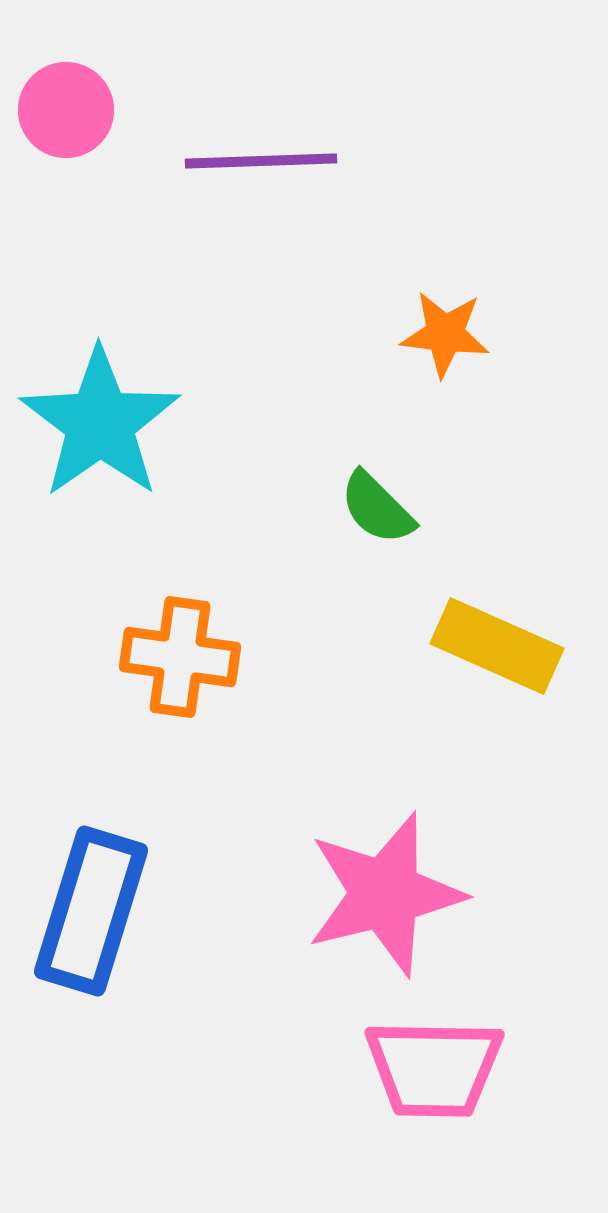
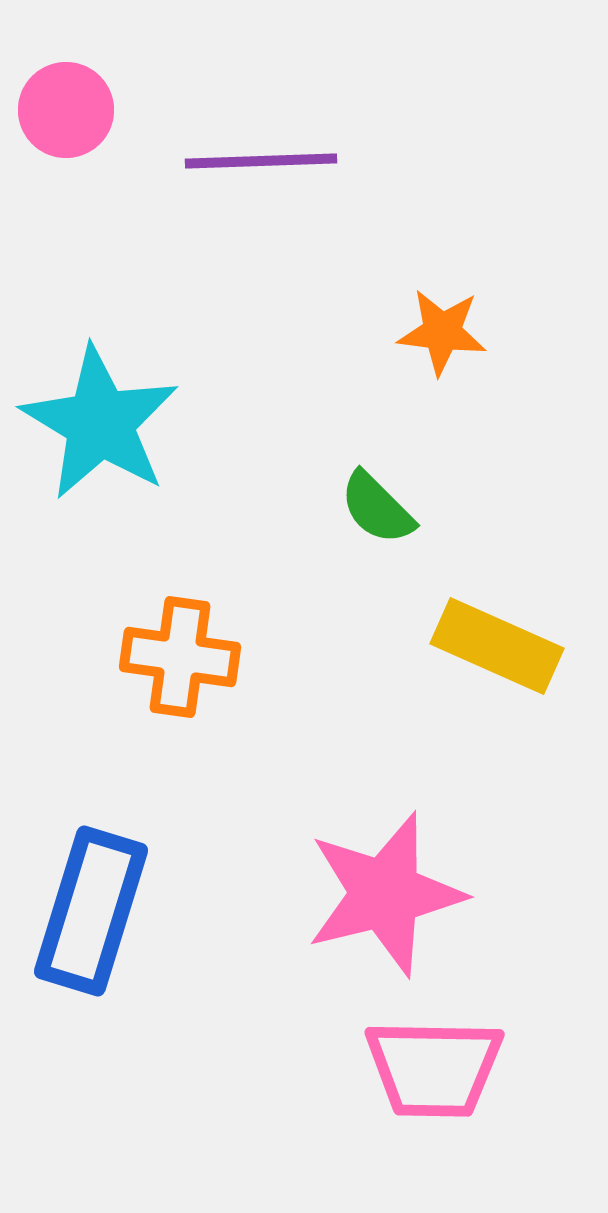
orange star: moved 3 px left, 2 px up
cyan star: rotated 6 degrees counterclockwise
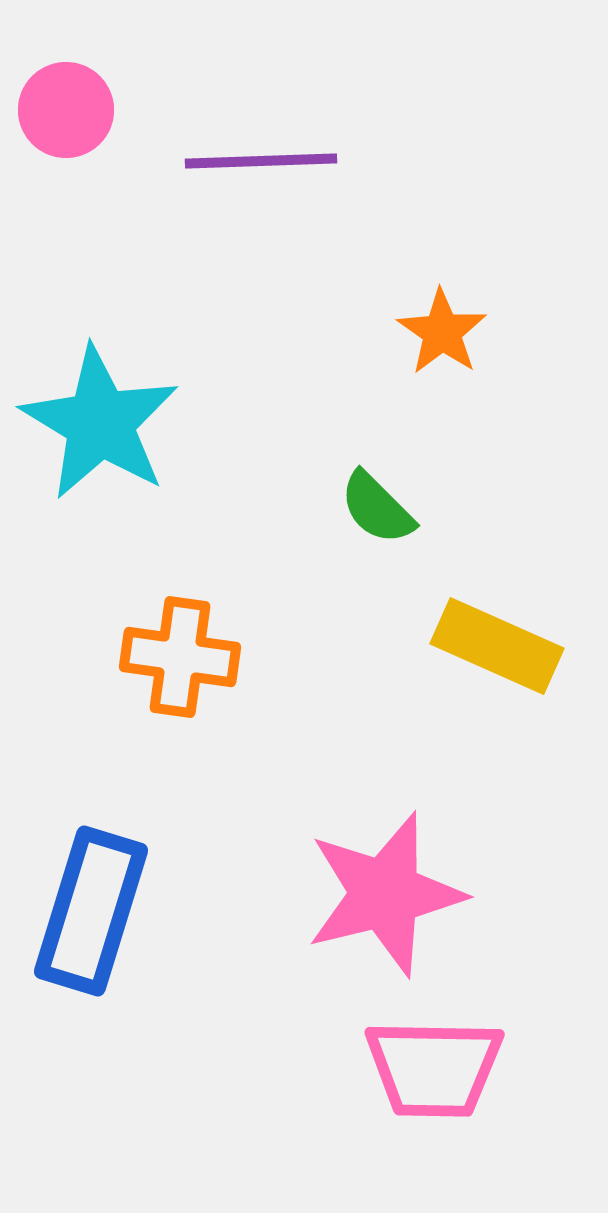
orange star: rotated 28 degrees clockwise
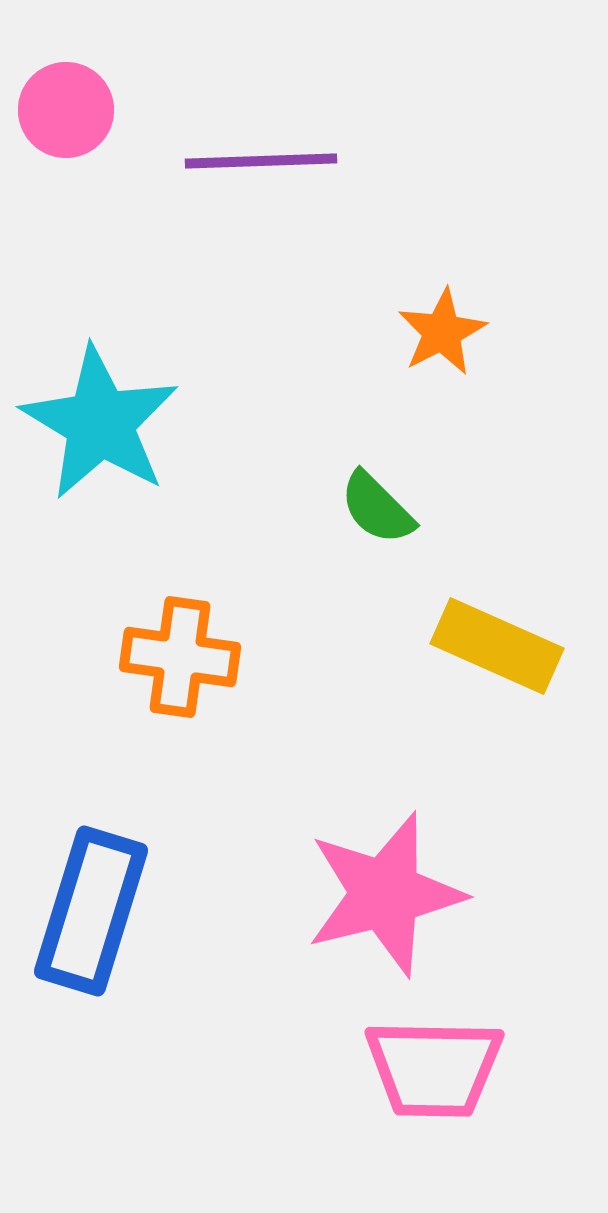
orange star: rotated 10 degrees clockwise
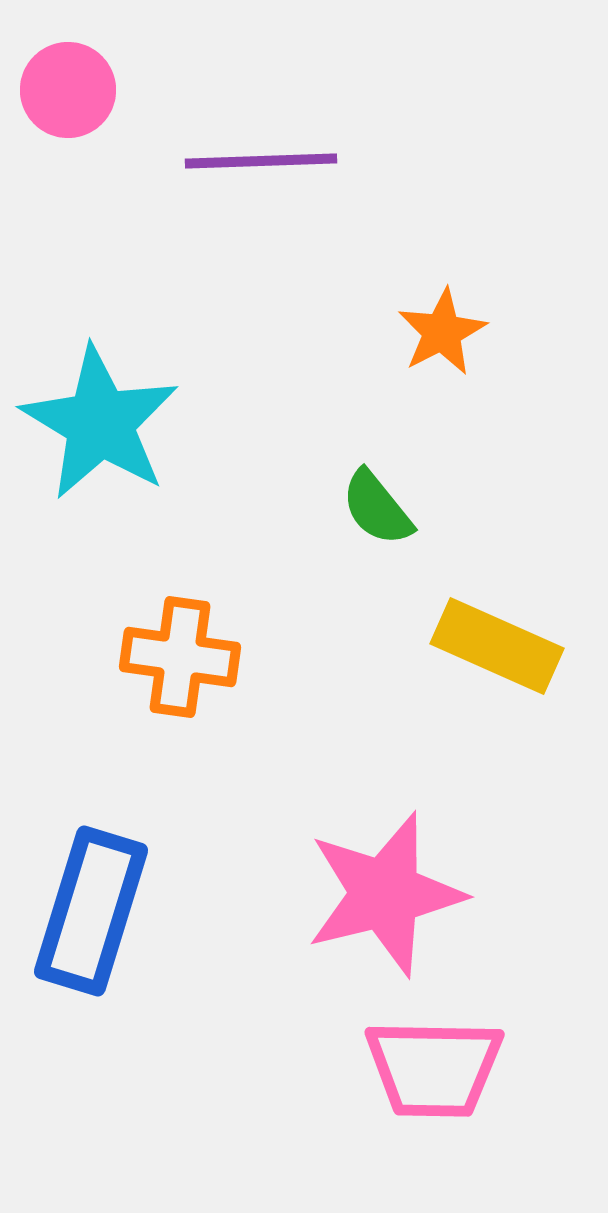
pink circle: moved 2 px right, 20 px up
green semicircle: rotated 6 degrees clockwise
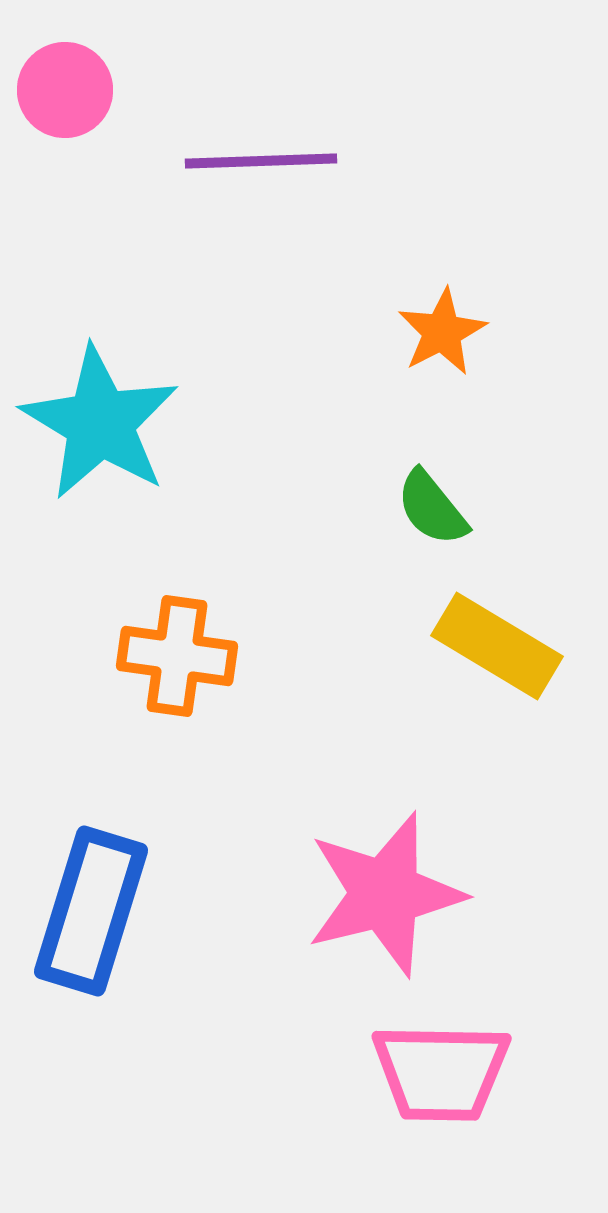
pink circle: moved 3 px left
green semicircle: moved 55 px right
yellow rectangle: rotated 7 degrees clockwise
orange cross: moved 3 px left, 1 px up
pink trapezoid: moved 7 px right, 4 px down
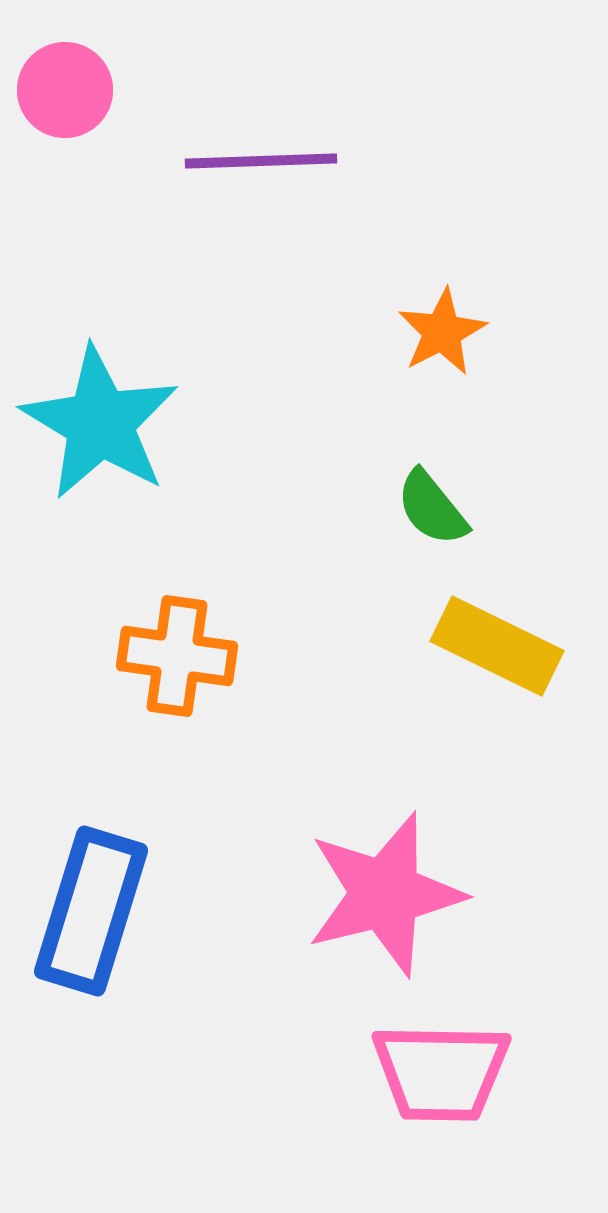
yellow rectangle: rotated 5 degrees counterclockwise
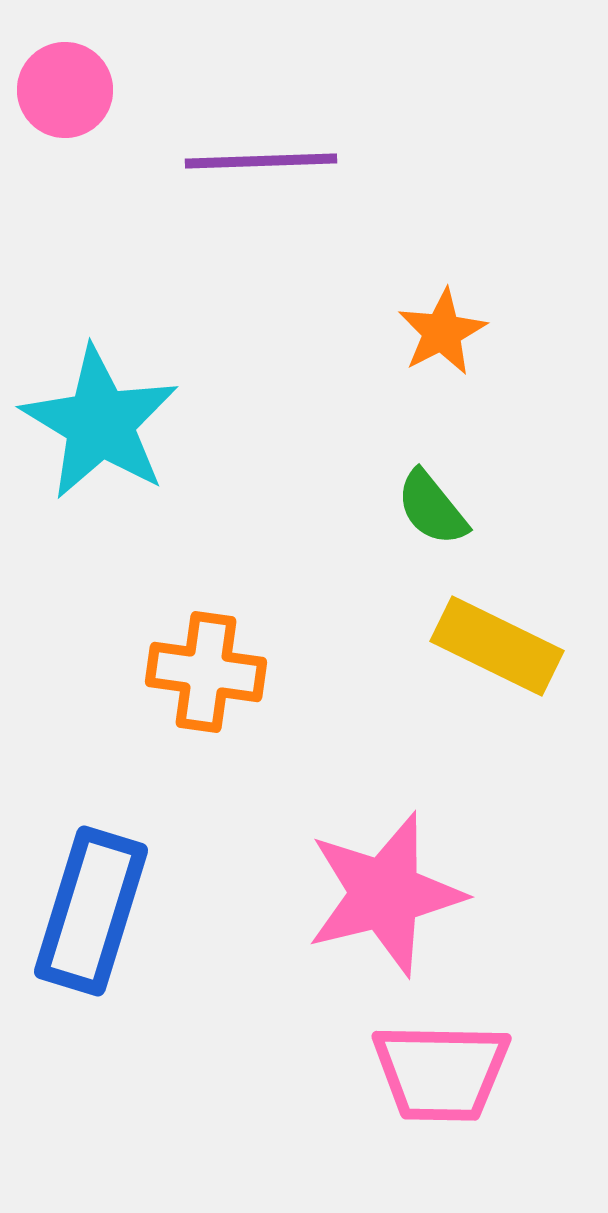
orange cross: moved 29 px right, 16 px down
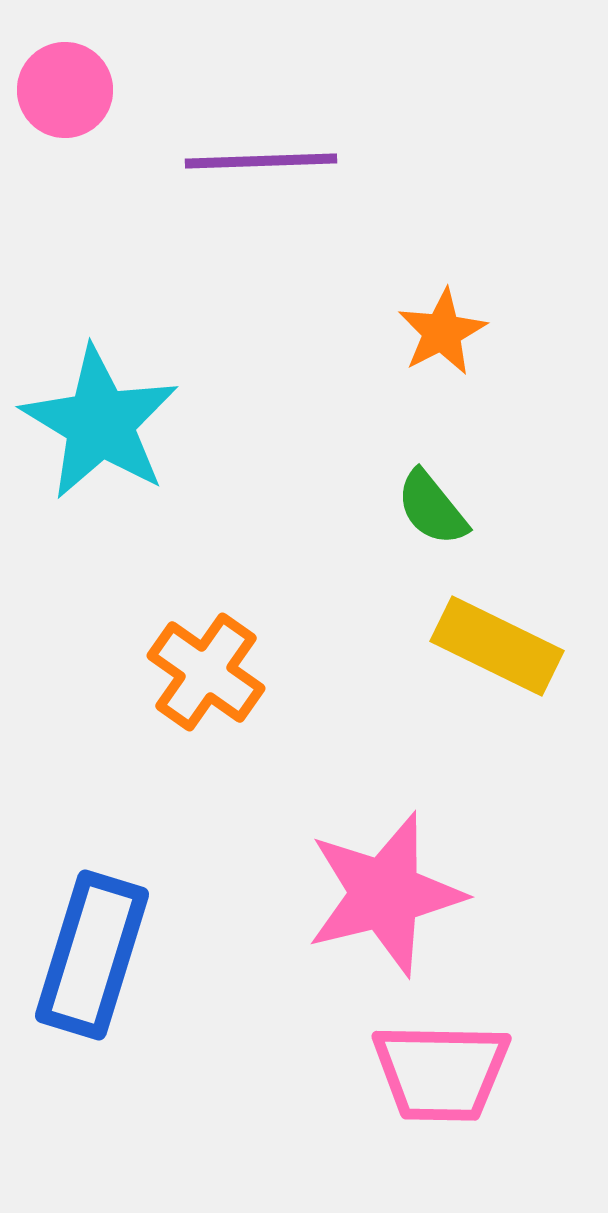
orange cross: rotated 27 degrees clockwise
blue rectangle: moved 1 px right, 44 px down
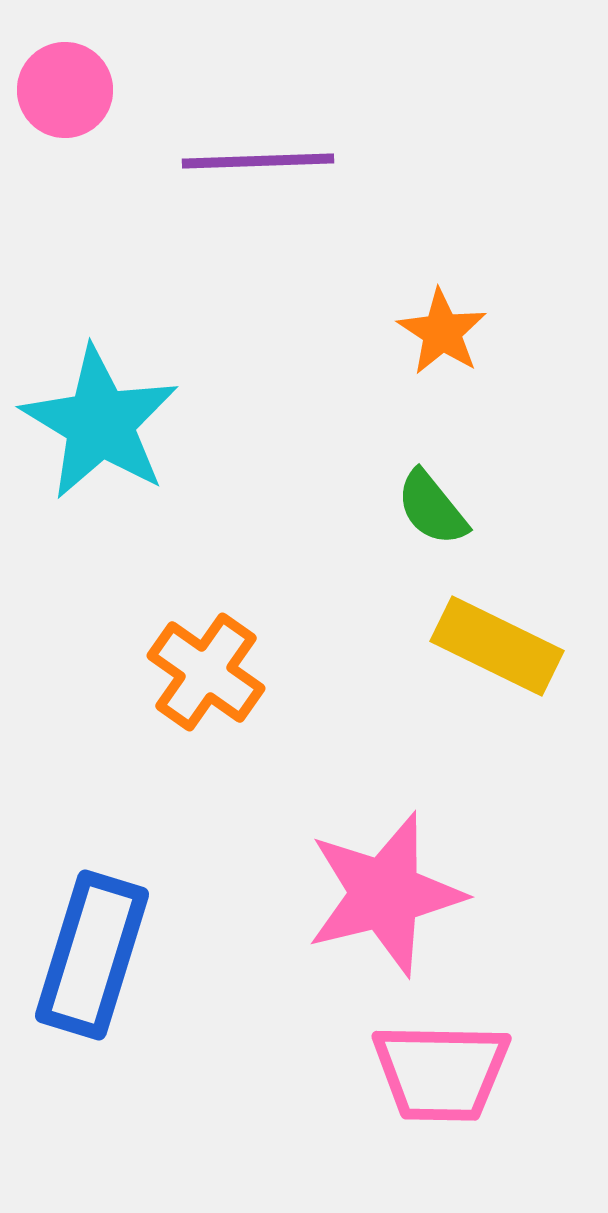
purple line: moved 3 px left
orange star: rotated 12 degrees counterclockwise
